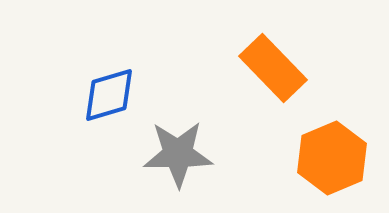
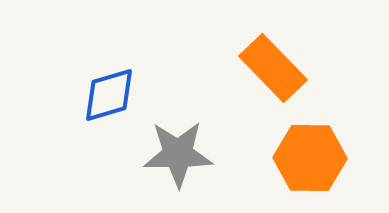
orange hexagon: moved 22 px left; rotated 24 degrees clockwise
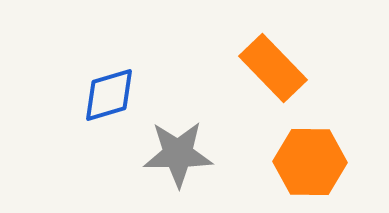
orange hexagon: moved 4 px down
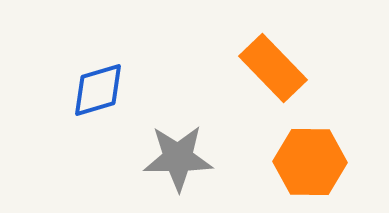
blue diamond: moved 11 px left, 5 px up
gray star: moved 4 px down
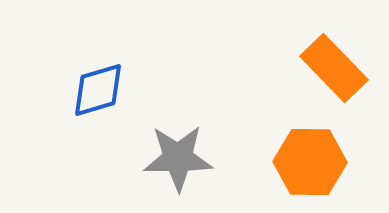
orange rectangle: moved 61 px right
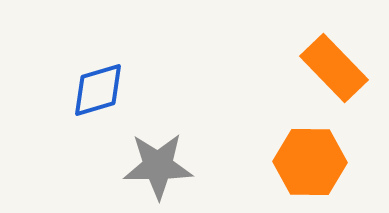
gray star: moved 20 px left, 8 px down
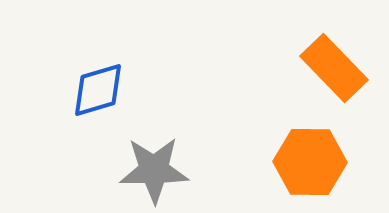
gray star: moved 4 px left, 4 px down
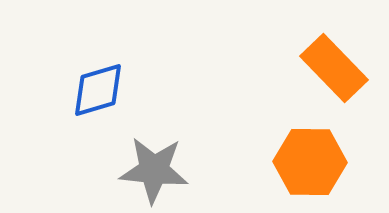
gray star: rotated 6 degrees clockwise
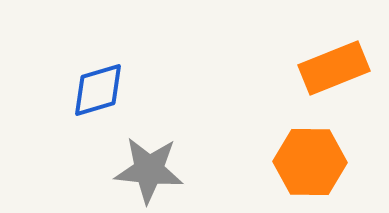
orange rectangle: rotated 68 degrees counterclockwise
gray star: moved 5 px left
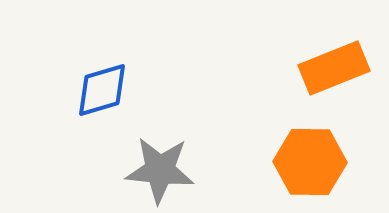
blue diamond: moved 4 px right
gray star: moved 11 px right
